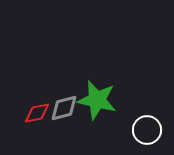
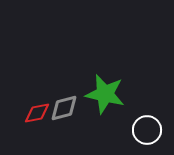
green star: moved 8 px right, 6 px up
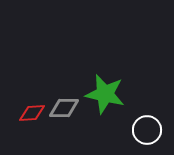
gray diamond: rotated 16 degrees clockwise
red diamond: moved 5 px left; rotated 8 degrees clockwise
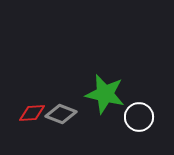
gray diamond: moved 3 px left, 6 px down; rotated 20 degrees clockwise
white circle: moved 8 px left, 13 px up
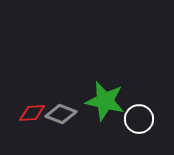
green star: moved 7 px down
white circle: moved 2 px down
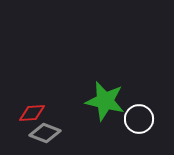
gray diamond: moved 16 px left, 19 px down
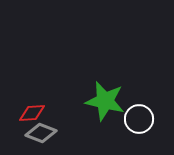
gray diamond: moved 4 px left
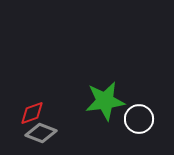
green star: rotated 21 degrees counterclockwise
red diamond: rotated 16 degrees counterclockwise
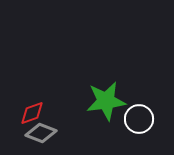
green star: moved 1 px right
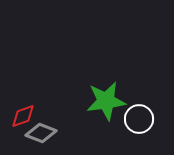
red diamond: moved 9 px left, 3 px down
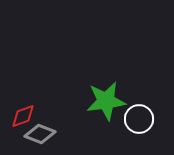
gray diamond: moved 1 px left, 1 px down
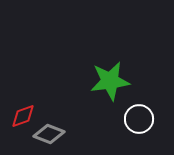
green star: moved 4 px right, 20 px up
gray diamond: moved 9 px right
